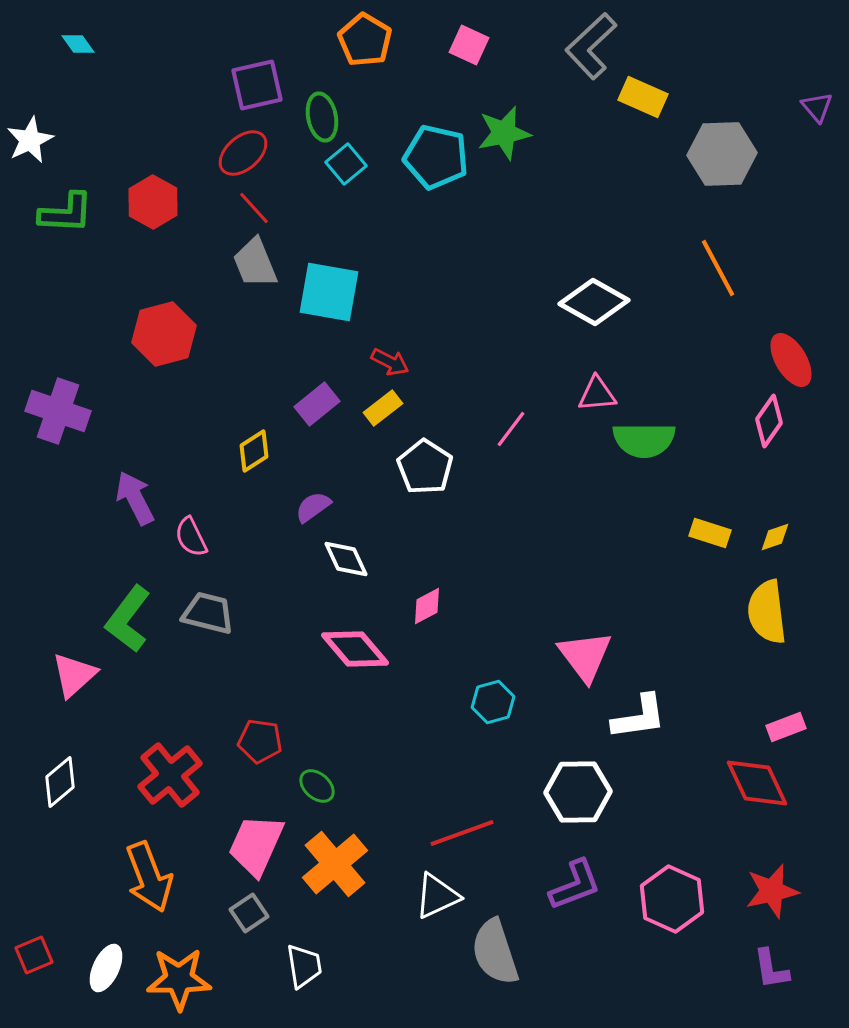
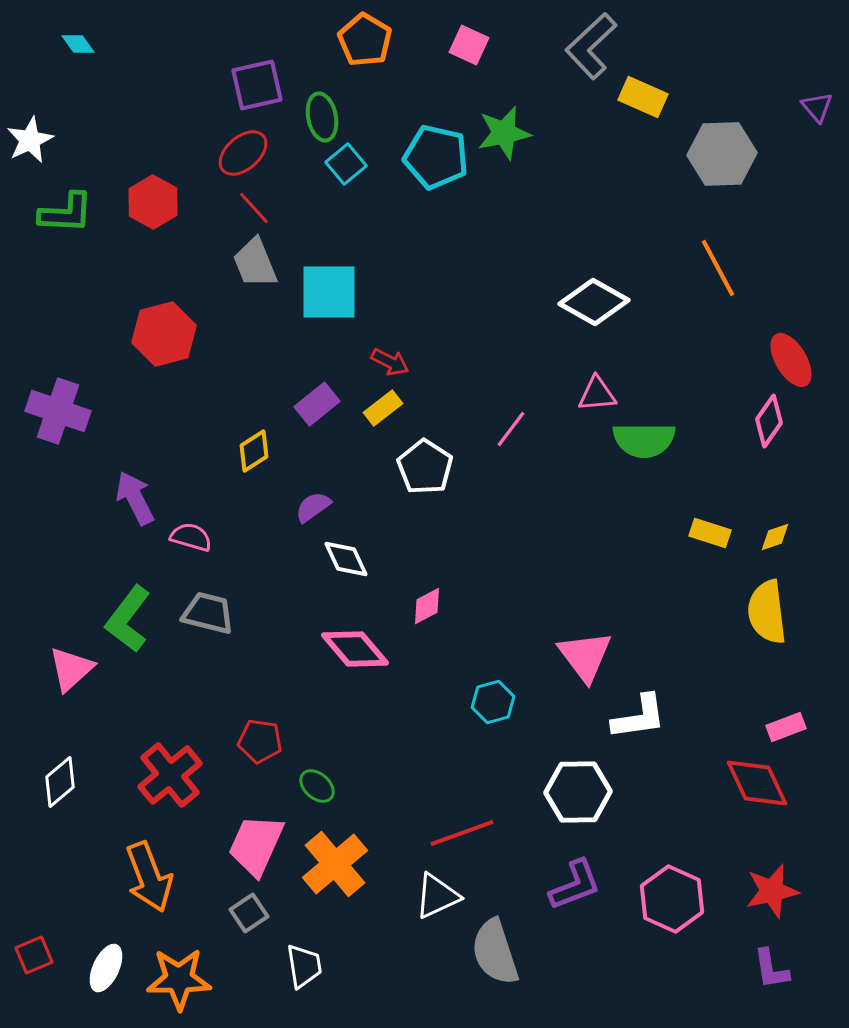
cyan square at (329, 292): rotated 10 degrees counterclockwise
pink semicircle at (191, 537): rotated 132 degrees clockwise
pink triangle at (74, 675): moved 3 px left, 6 px up
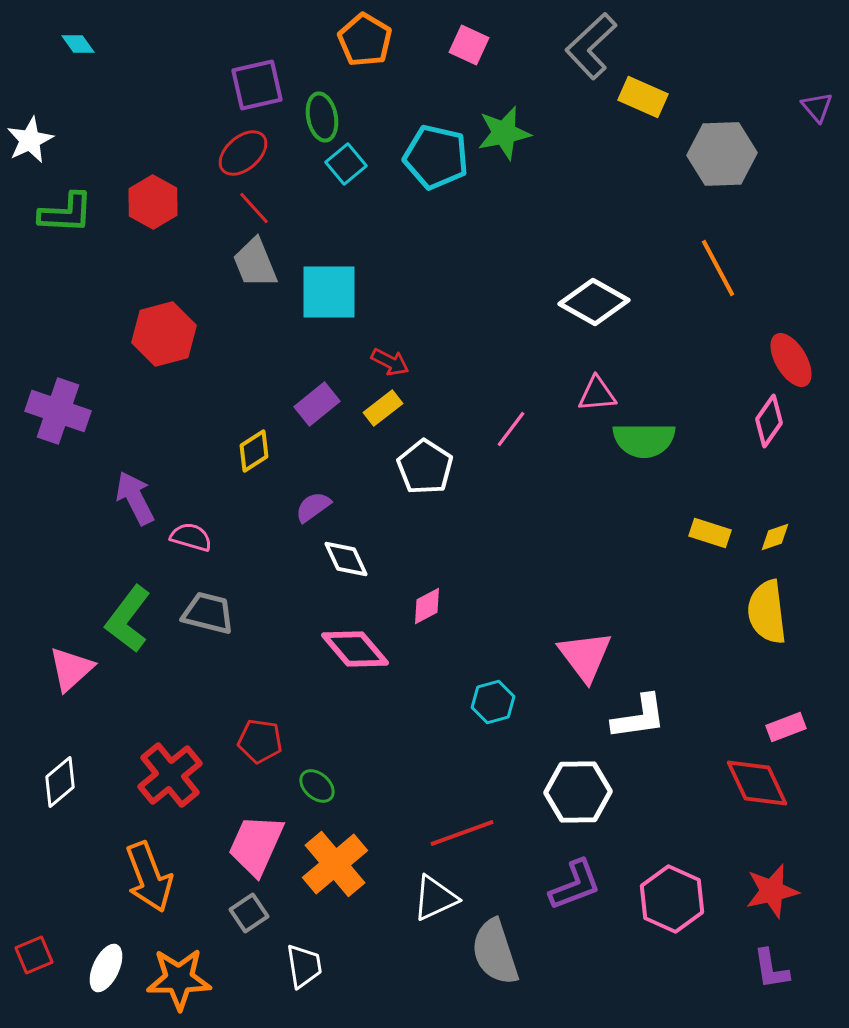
white triangle at (437, 896): moved 2 px left, 2 px down
